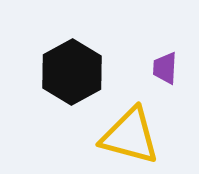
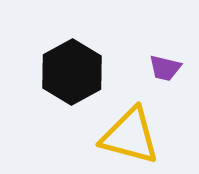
purple trapezoid: rotated 80 degrees counterclockwise
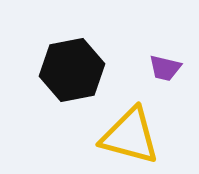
black hexagon: moved 2 px up; rotated 18 degrees clockwise
